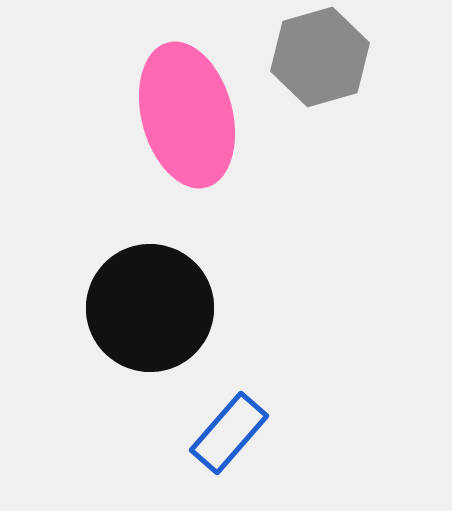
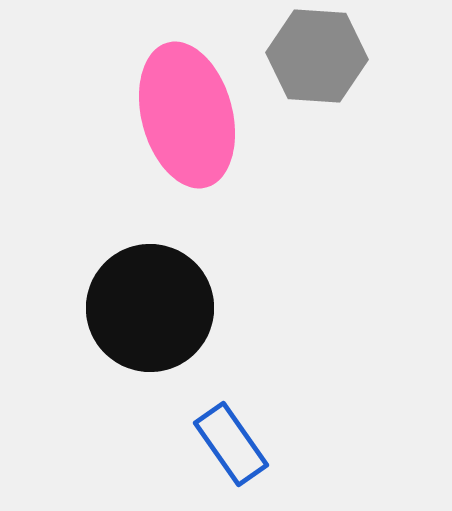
gray hexagon: moved 3 px left, 1 px up; rotated 20 degrees clockwise
blue rectangle: moved 2 px right, 11 px down; rotated 76 degrees counterclockwise
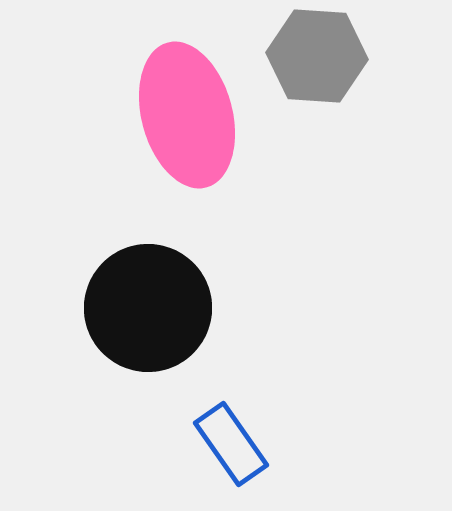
black circle: moved 2 px left
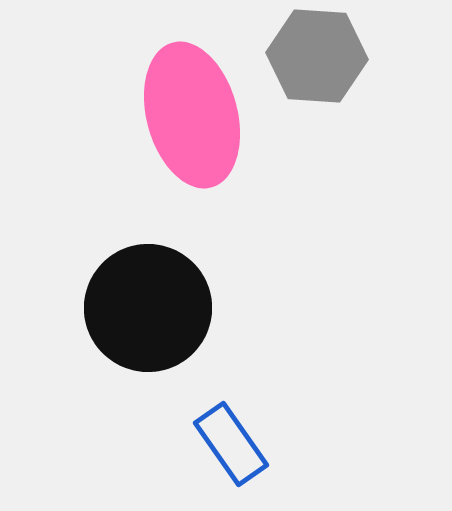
pink ellipse: moved 5 px right
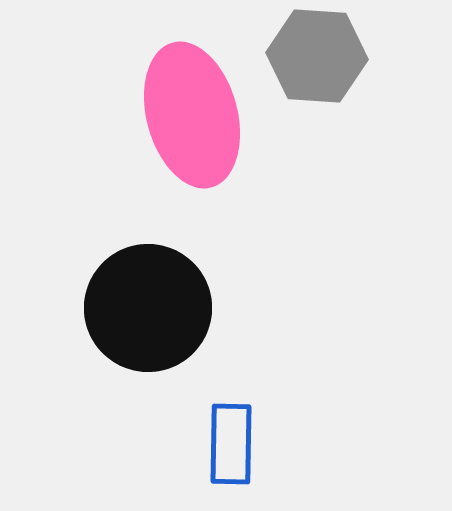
blue rectangle: rotated 36 degrees clockwise
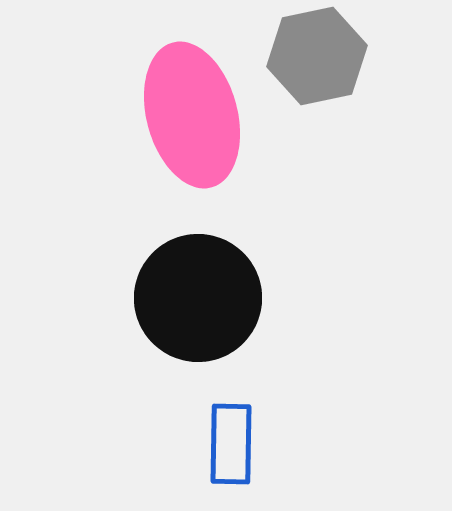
gray hexagon: rotated 16 degrees counterclockwise
black circle: moved 50 px right, 10 px up
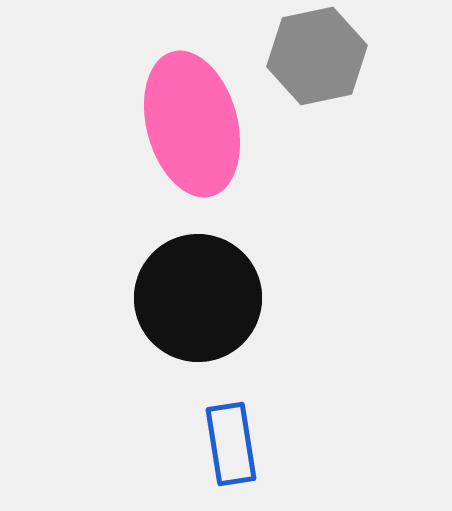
pink ellipse: moved 9 px down
blue rectangle: rotated 10 degrees counterclockwise
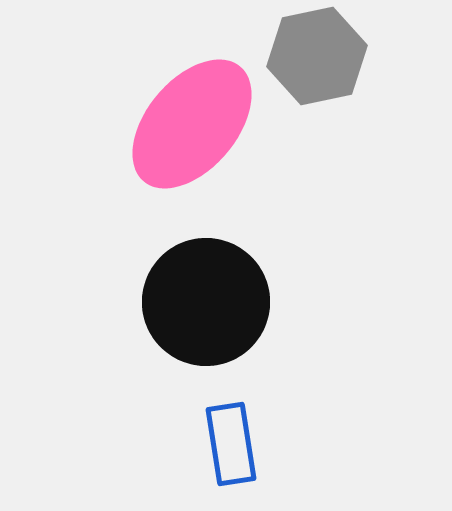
pink ellipse: rotated 55 degrees clockwise
black circle: moved 8 px right, 4 px down
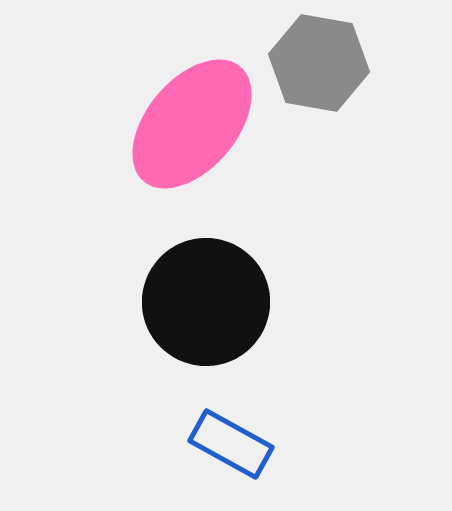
gray hexagon: moved 2 px right, 7 px down; rotated 22 degrees clockwise
blue rectangle: rotated 52 degrees counterclockwise
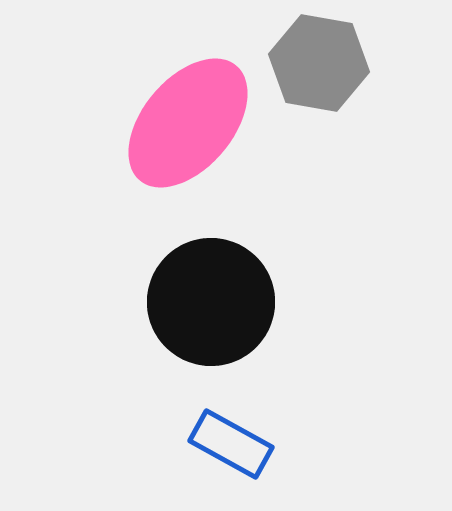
pink ellipse: moved 4 px left, 1 px up
black circle: moved 5 px right
